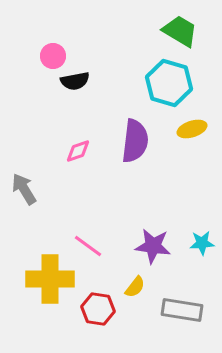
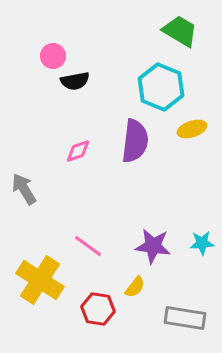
cyan hexagon: moved 8 px left, 4 px down; rotated 6 degrees clockwise
yellow cross: moved 10 px left, 1 px down; rotated 33 degrees clockwise
gray rectangle: moved 3 px right, 8 px down
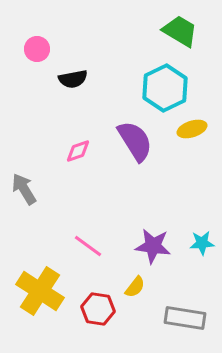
pink circle: moved 16 px left, 7 px up
black semicircle: moved 2 px left, 2 px up
cyan hexagon: moved 4 px right, 1 px down; rotated 12 degrees clockwise
purple semicircle: rotated 39 degrees counterclockwise
yellow cross: moved 11 px down
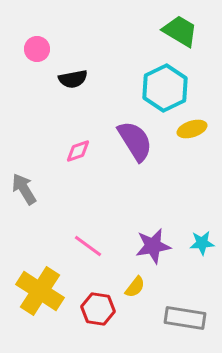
purple star: rotated 18 degrees counterclockwise
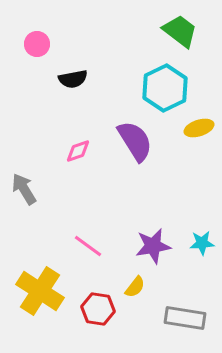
green trapezoid: rotated 6 degrees clockwise
pink circle: moved 5 px up
yellow ellipse: moved 7 px right, 1 px up
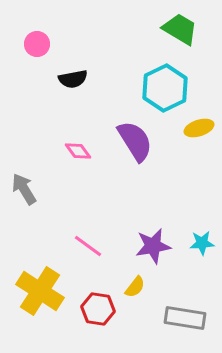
green trapezoid: moved 2 px up; rotated 6 degrees counterclockwise
pink diamond: rotated 72 degrees clockwise
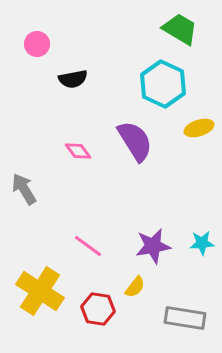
cyan hexagon: moved 2 px left, 4 px up; rotated 9 degrees counterclockwise
